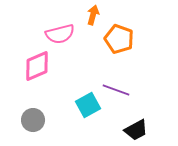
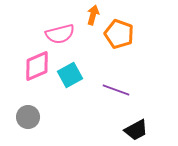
orange pentagon: moved 5 px up
cyan square: moved 18 px left, 30 px up
gray circle: moved 5 px left, 3 px up
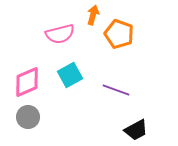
pink diamond: moved 10 px left, 16 px down
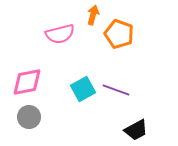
cyan square: moved 13 px right, 14 px down
pink diamond: rotated 12 degrees clockwise
gray circle: moved 1 px right
